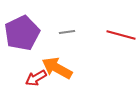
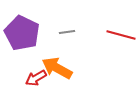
purple pentagon: rotated 20 degrees counterclockwise
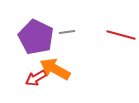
purple pentagon: moved 14 px right, 4 px down
orange arrow: moved 2 px left, 1 px down
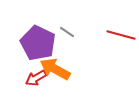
gray line: rotated 42 degrees clockwise
purple pentagon: moved 2 px right, 6 px down
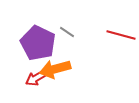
orange arrow: rotated 44 degrees counterclockwise
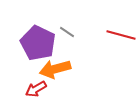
red arrow: moved 11 px down
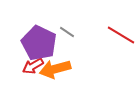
red line: rotated 16 degrees clockwise
purple pentagon: moved 1 px right
red arrow: moved 3 px left, 23 px up
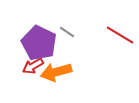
red line: moved 1 px left
orange arrow: moved 1 px right, 3 px down
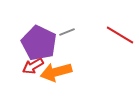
gray line: rotated 56 degrees counterclockwise
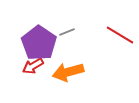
purple pentagon: rotated 8 degrees clockwise
orange arrow: moved 12 px right
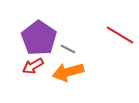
gray line: moved 1 px right, 17 px down; rotated 49 degrees clockwise
purple pentagon: moved 5 px up
